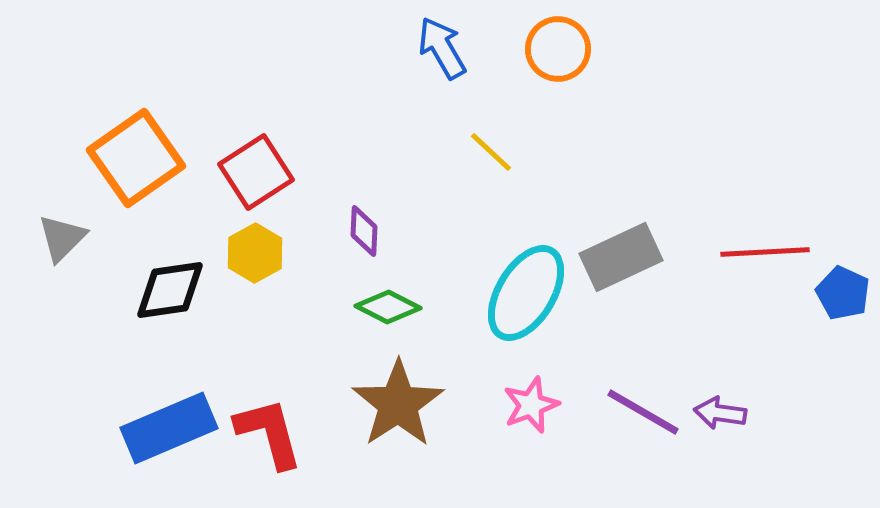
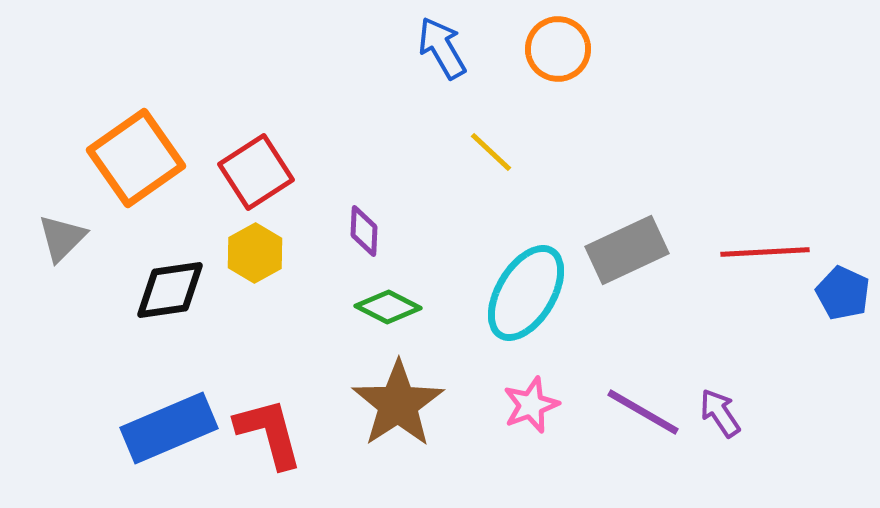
gray rectangle: moved 6 px right, 7 px up
purple arrow: rotated 48 degrees clockwise
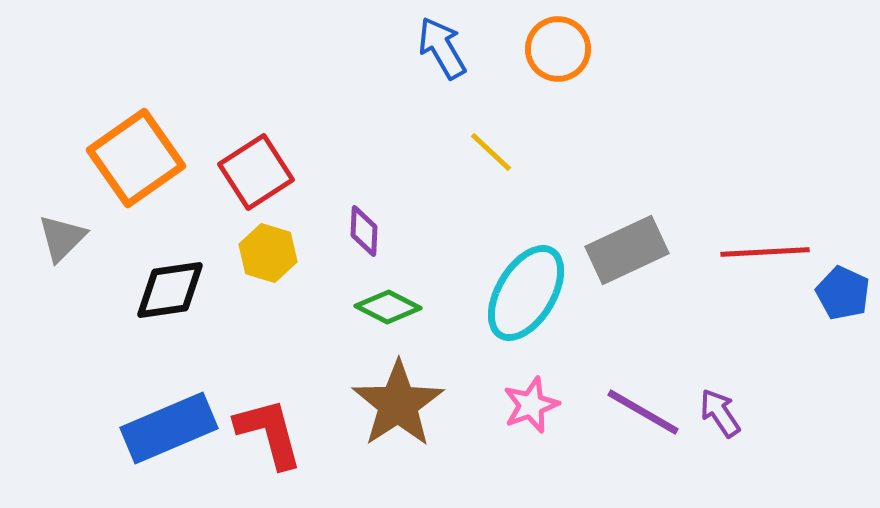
yellow hexagon: moved 13 px right; rotated 14 degrees counterclockwise
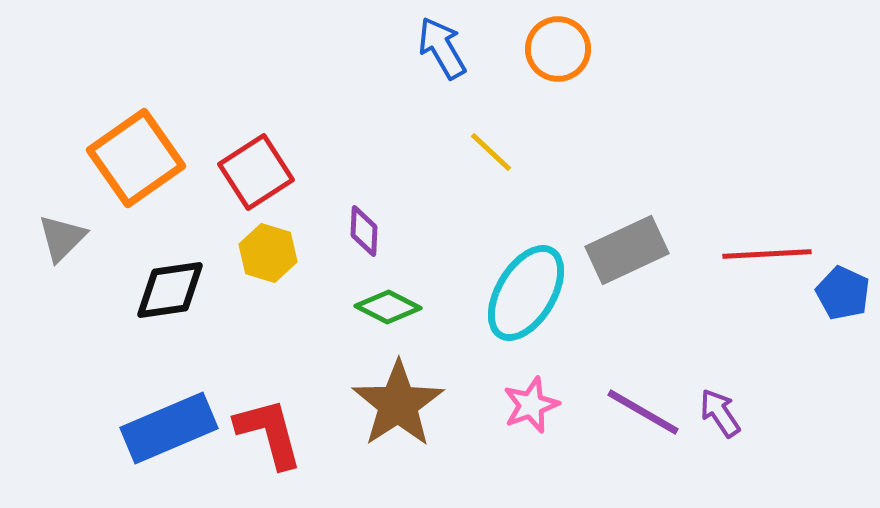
red line: moved 2 px right, 2 px down
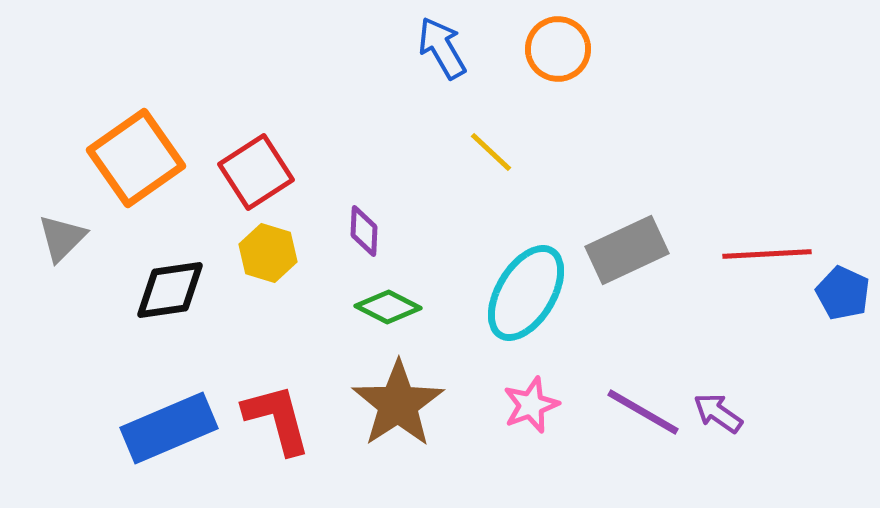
purple arrow: moved 2 px left; rotated 21 degrees counterclockwise
red L-shape: moved 8 px right, 14 px up
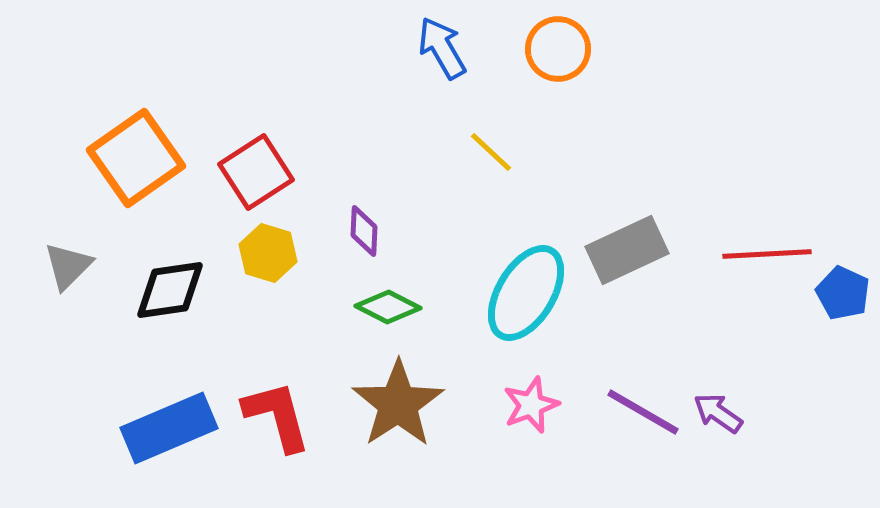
gray triangle: moved 6 px right, 28 px down
red L-shape: moved 3 px up
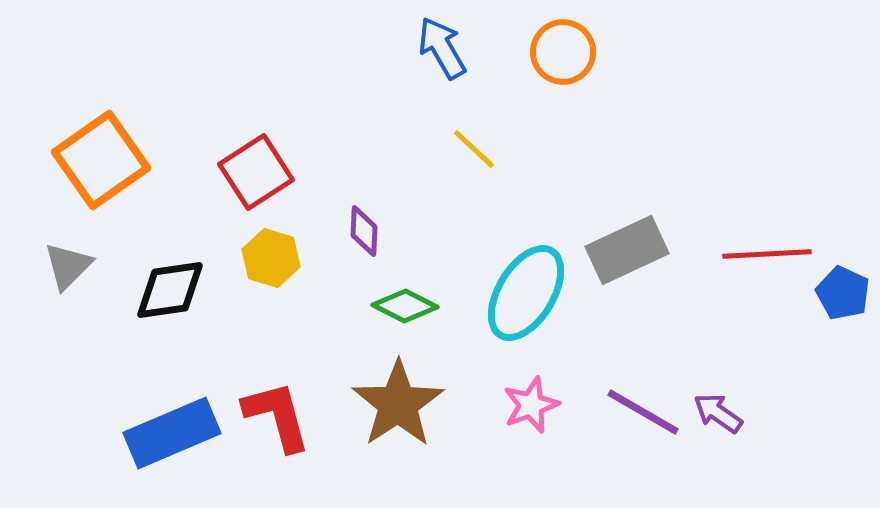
orange circle: moved 5 px right, 3 px down
yellow line: moved 17 px left, 3 px up
orange square: moved 35 px left, 2 px down
yellow hexagon: moved 3 px right, 5 px down
green diamond: moved 17 px right, 1 px up
blue rectangle: moved 3 px right, 5 px down
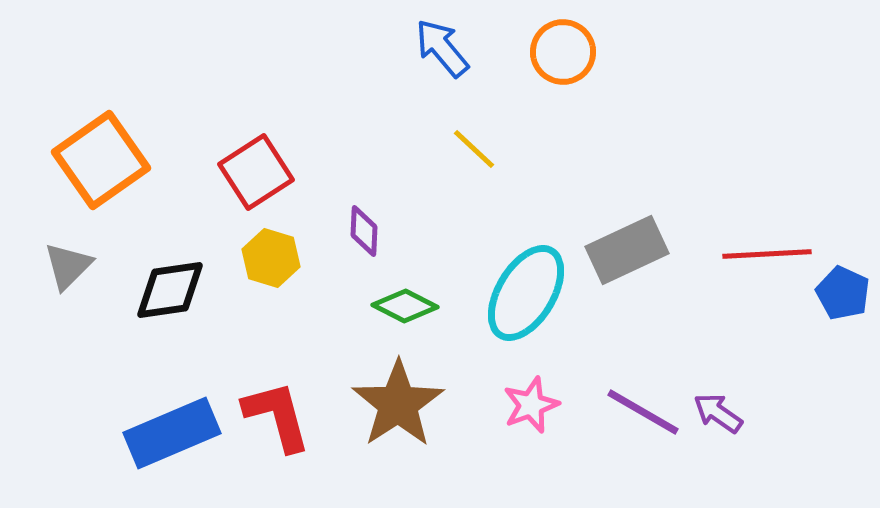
blue arrow: rotated 10 degrees counterclockwise
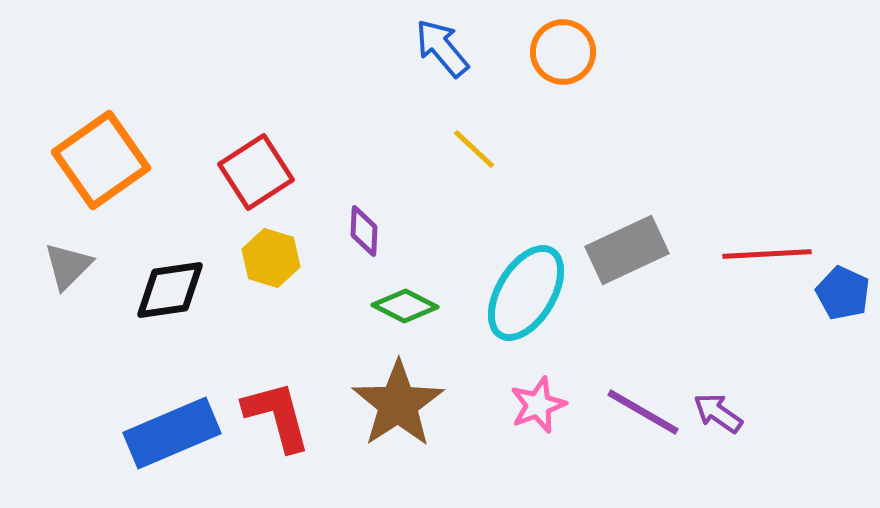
pink star: moved 7 px right
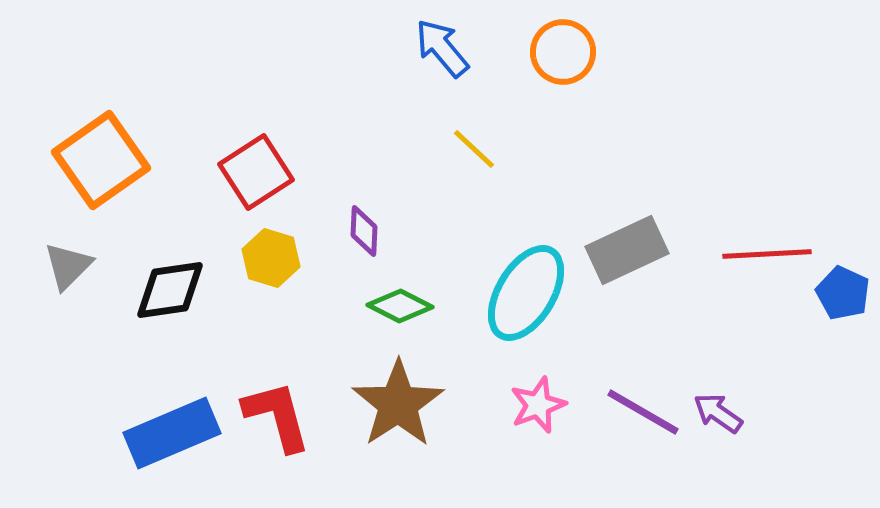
green diamond: moved 5 px left
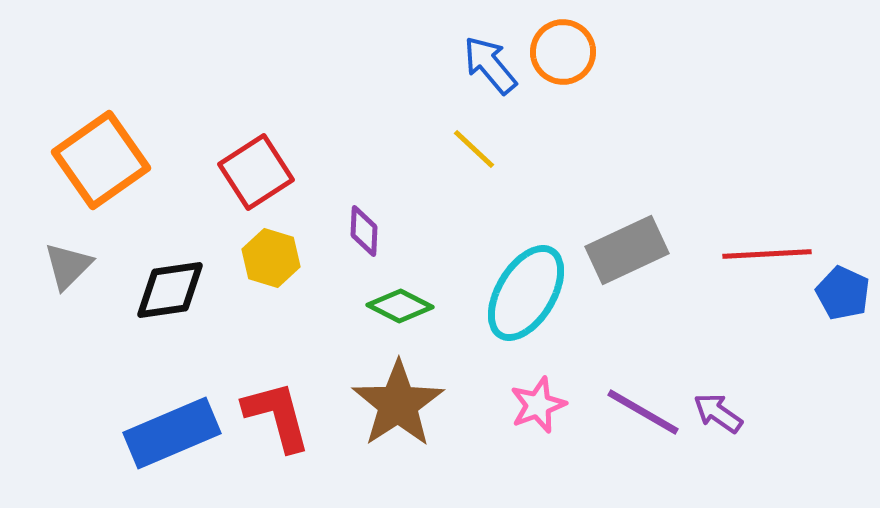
blue arrow: moved 48 px right, 17 px down
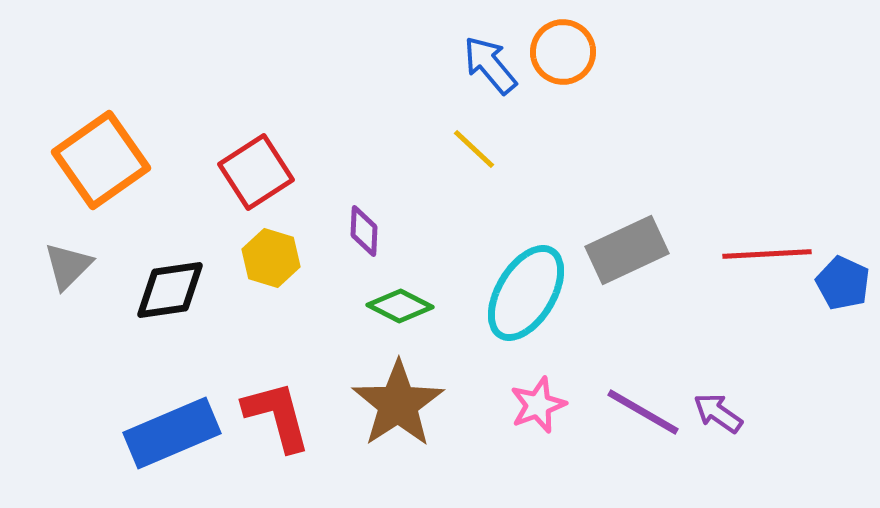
blue pentagon: moved 10 px up
